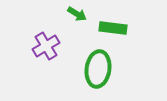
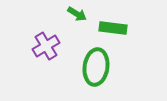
green ellipse: moved 2 px left, 2 px up
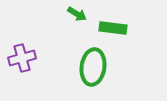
purple cross: moved 24 px left, 12 px down; rotated 16 degrees clockwise
green ellipse: moved 3 px left
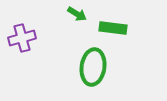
purple cross: moved 20 px up
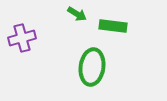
green rectangle: moved 2 px up
green ellipse: moved 1 px left
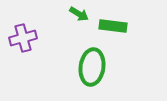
green arrow: moved 2 px right
purple cross: moved 1 px right
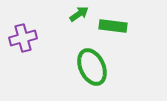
green arrow: rotated 66 degrees counterclockwise
green ellipse: rotated 33 degrees counterclockwise
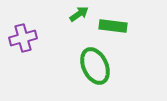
green ellipse: moved 3 px right, 1 px up
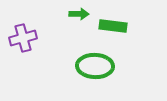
green arrow: rotated 36 degrees clockwise
green ellipse: rotated 63 degrees counterclockwise
